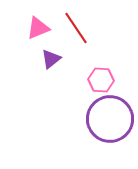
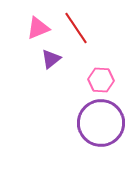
purple circle: moved 9 px left, 4 px down
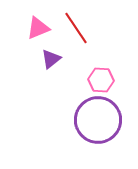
purple circle: moved 3 px left, 3 px up
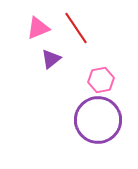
pink hexagon: rotated 15 degrees counterclockwise
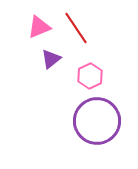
pink triangle: moved 1 px right, 1 px up
pink hexagon: moved 11 px left, 4 px up; rotated 15 degrees counterclockwise
purple circle: moved 1 px left, 1 px down
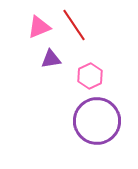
red line: moved 2 px left, 3 px up
purple triangle: rotated 30 degrees clockwise
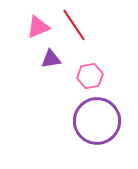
pink triangle: moved 1 px left
pink hexagon: rotated 15 degrees clockwise
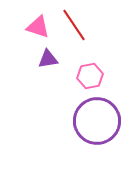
pink triangle: rotated 40 degrees clockwise
purple triangle: moved 3 px left
